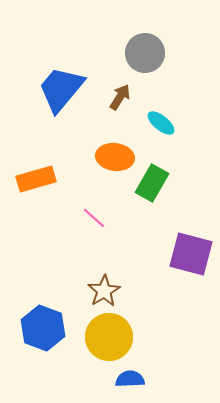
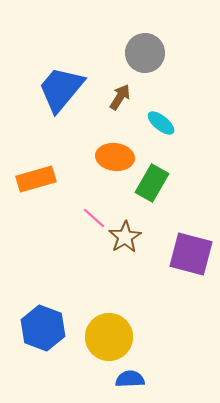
brown star: moved 21 px right, 54 px up
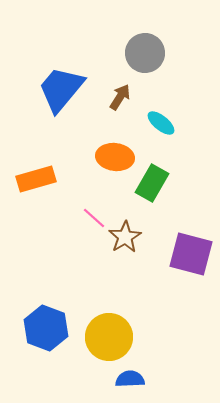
blue hexagon: moved 3 px right
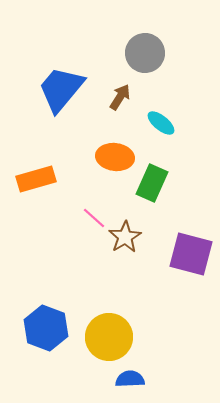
green rectangle: rotated 6 degrees counterclockwise
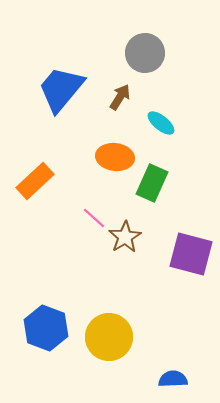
orange rectangle: moved 1 px left, 2 px down; rotated 27 degrees counterclockwise
blue semicircle: moved 43 px right
